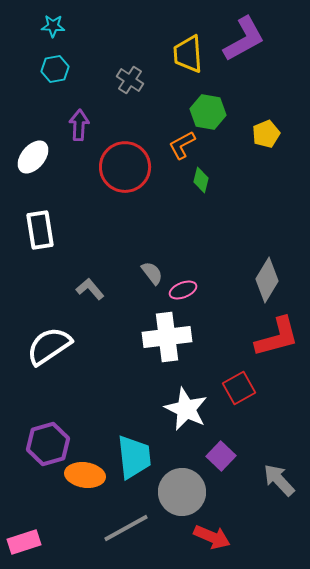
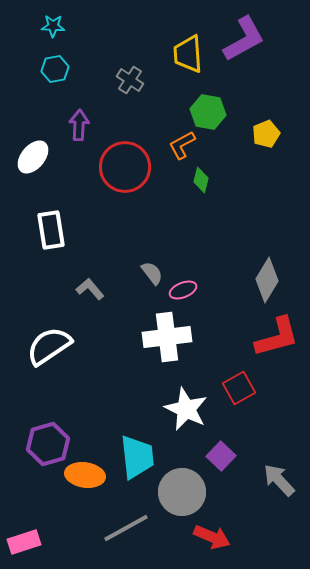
white rectangle: moved 11 px right
cyan trapezoid: moved 3 px right
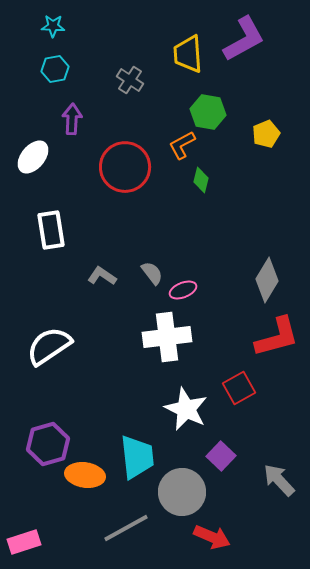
purple arrow: moved 7 px left, 6 px up
gray L-shape: moved 12 px right, 13 px up; rotated 16 degrees counterclockwise
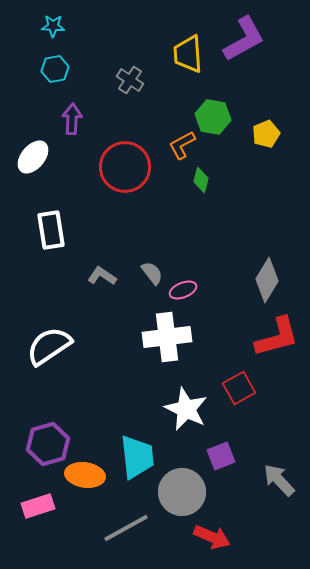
green hexagon: moved 5 px right, 5 px down
purple square: rotated 24 degrees clockwise
pink rectangle: moved 14 px right, 36 px up
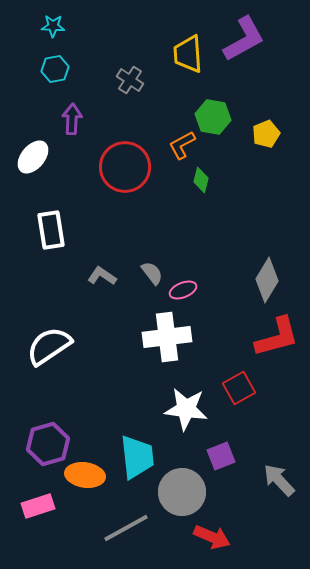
white star: rotated 18 degrees counterclockwise
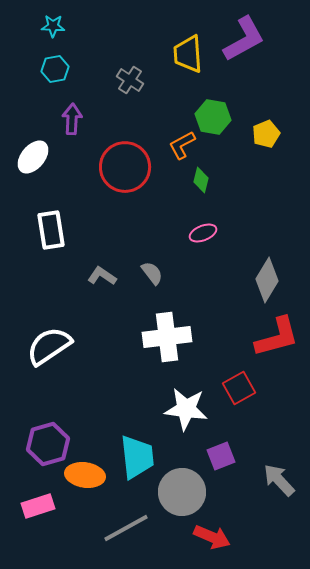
pink ellipse: moved 20 px right, 57 px up
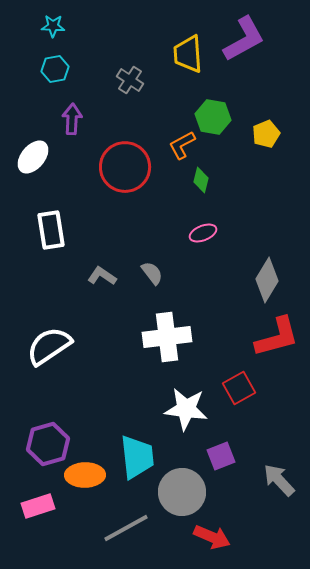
orange ellipse: rotated 9 degrees counterclockwise
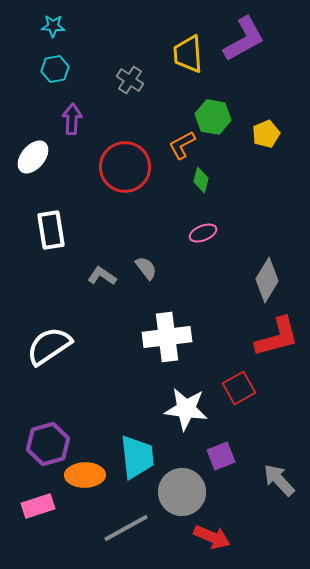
gray semicircle: moved 6 px left, 5 px up
